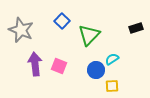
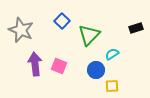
cyan semicircle: moved 5 px up
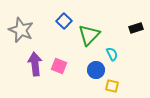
blue square: moved 2 px right
cyan semicircle: rotated 96 degrees clockwise
yellow square: rotated 16 degrees clockwise
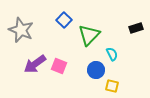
blue square: moved 1 px up
purple arrow: rotated 120 degrees counterclockwise
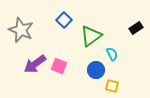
black rectangle: rotated 16 degrees counterclockwise
green triangle: moved 2 px right, 1 px down; rotated 10 degrees clockwise
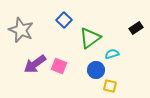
green triangle: moved 1 px left, 2 px down
cyan semicircle: rotated 80 degrees counterclockwise
yellow square: moved 2 px left
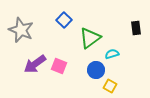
black rectangle: rotated 64 degrees counterclockwise
yellow square: rotated 16 degrees clockwise
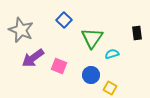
black rectangle: moved 1 px right, 5 px down
green triangle: moved 2 px right; rotated 20 degrees counterclockwise
purple arrow: moved 2 px left, 6 px up
blue circle: moved 5 px left, 5 px down
yellow square: moved 2 px down
